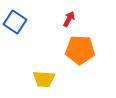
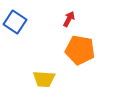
orange pentagon: rotated 8 degrees clockwise
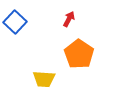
blue square: rotated 10 degrees clockwise
orange pentagon: moved 1 px left, 4 px down; rotated 24 degrees clockwise
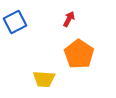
blue square: rotated 20 degrees clockwise
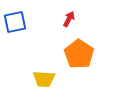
blue square: rotated 15 degrees clockwise
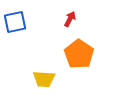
red arrow: moved 1 px right
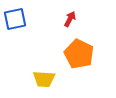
blue square: moved 3 px up
orange pentagon: rotated 8 degrees counterclockwise
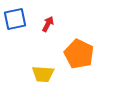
red arrow: moved 22 px left, 5 px down
yellow trapezoid: moved 1 px left, 5 px up
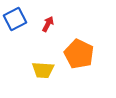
blue square: rotated 15 degrees counterclockwise
yellow trapezoid: moved 4 px up
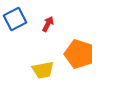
orange pentagon: rotated 8 degrees counterclockwise
yellow trapezoid: rotated 15 degrees counterclockwise
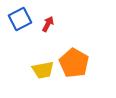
blue square: moved 5 px right
orange pentagon: moved 5 px left, 9 px down; rotated 12 degrees clockwise
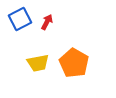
red arrow: moved 1 px left, 2 px up
yellow trapezoid: moved 5 px left, 7 px up
